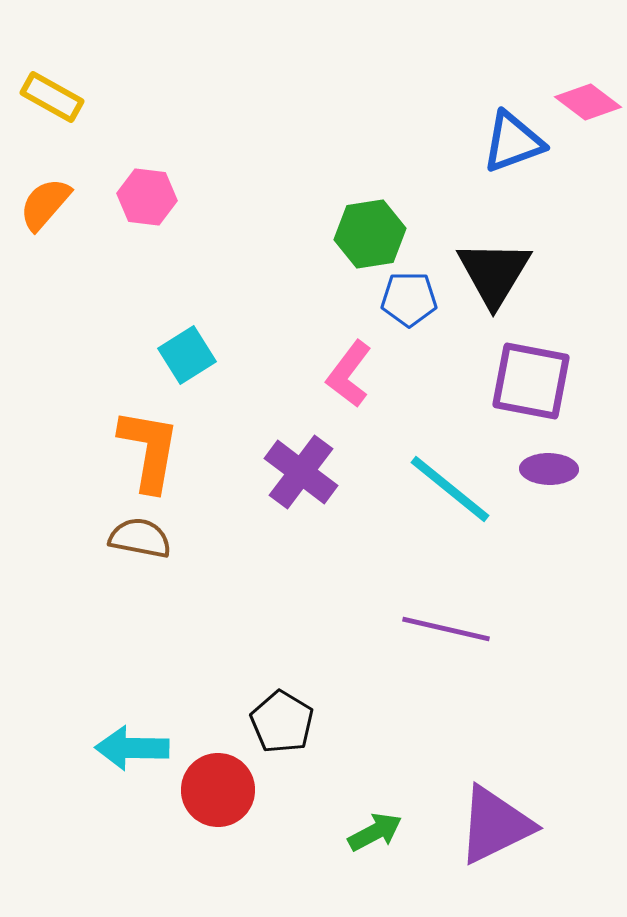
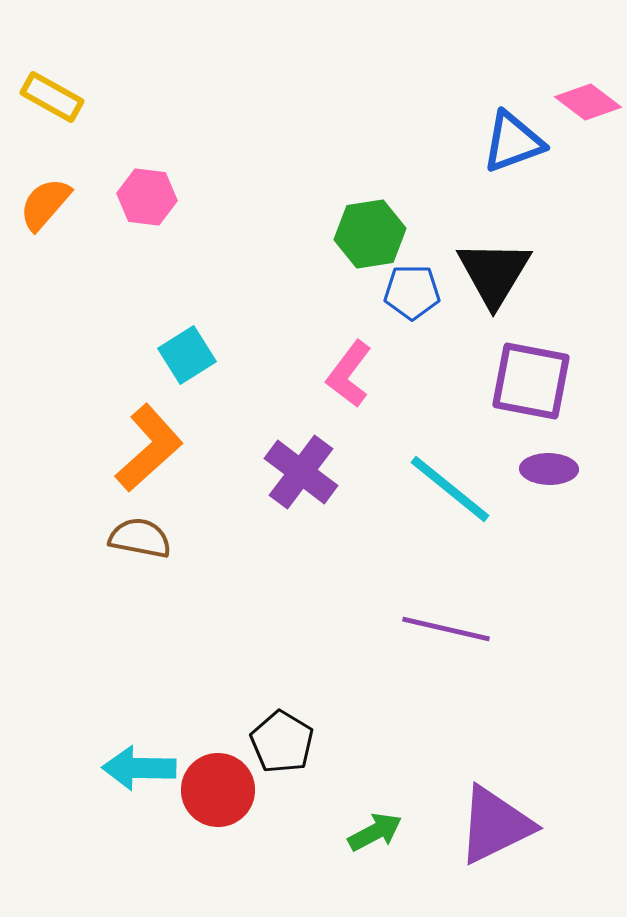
blue pentagon: moved 3 px right, 7 px up
orange L-shape: moved 2 px up; rotated 38 degrees clockwise
black pentagon: moved 20 px down
cyan arrow: moved 7 px right, 20 px down
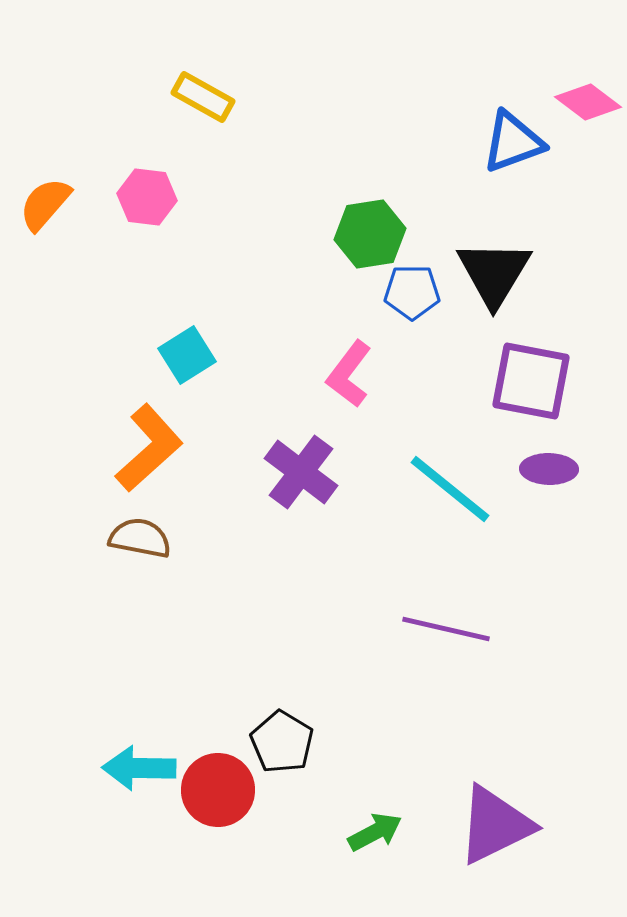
yellow rectangle: moved 151 px right
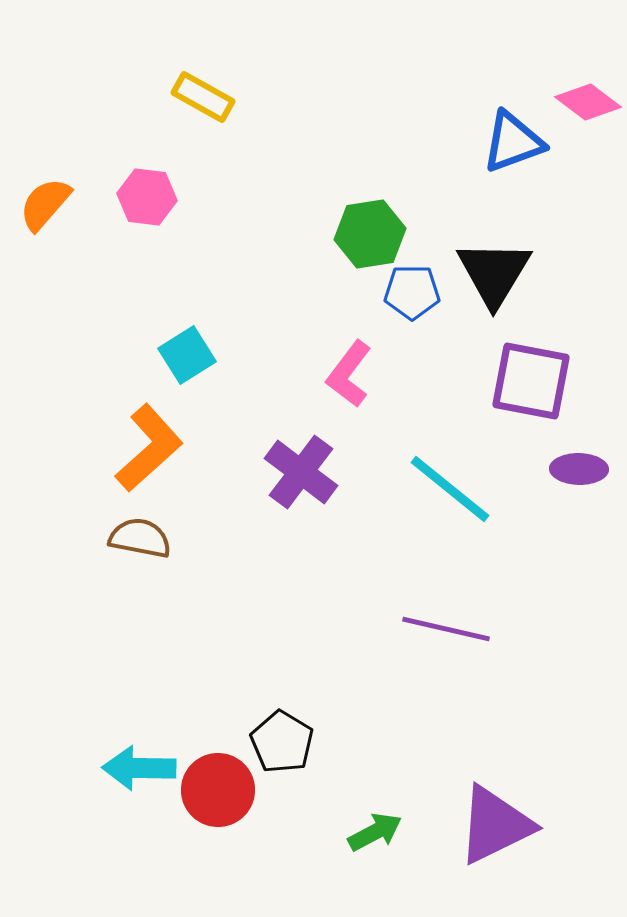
purple ellipse: moved 30 px right
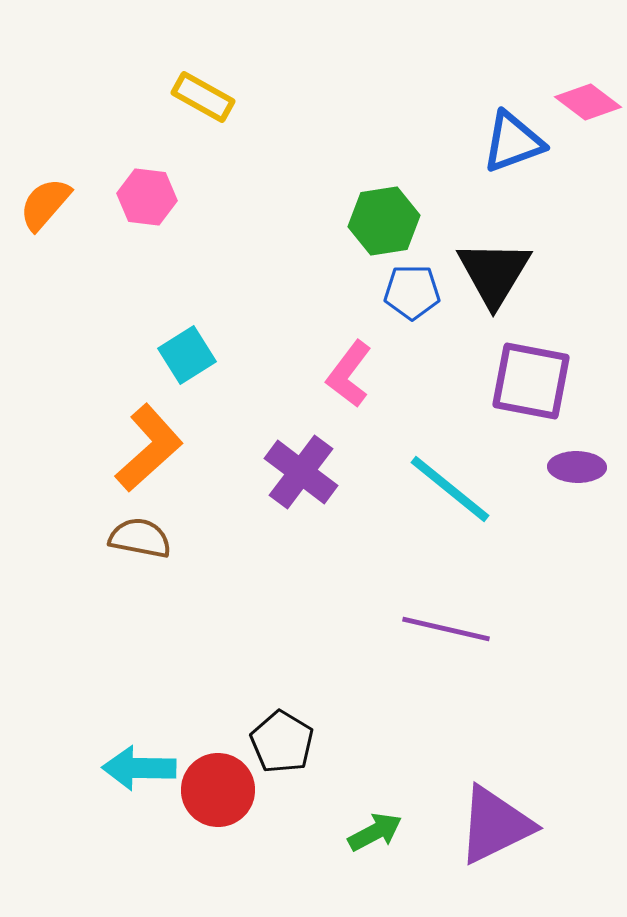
green hexagon: moved 14 px right, 13 px up
purple ellipse: moved 2 px left, 2 px up
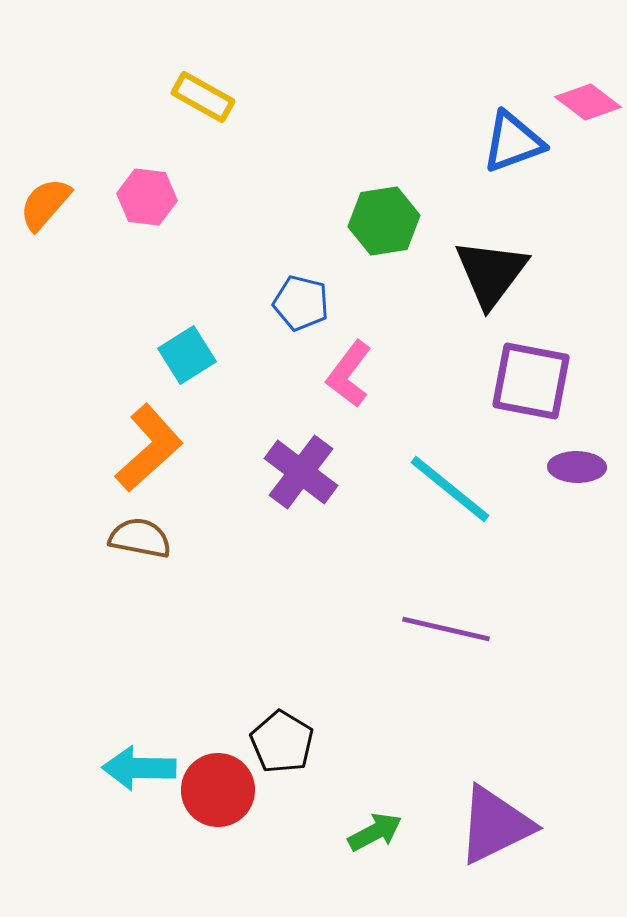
black triangle: moved 3 px left; rotated 6 degrees clockwise
blue pentagon: moved 111 px left, 11 px down; rotated 14 degrees clockwise
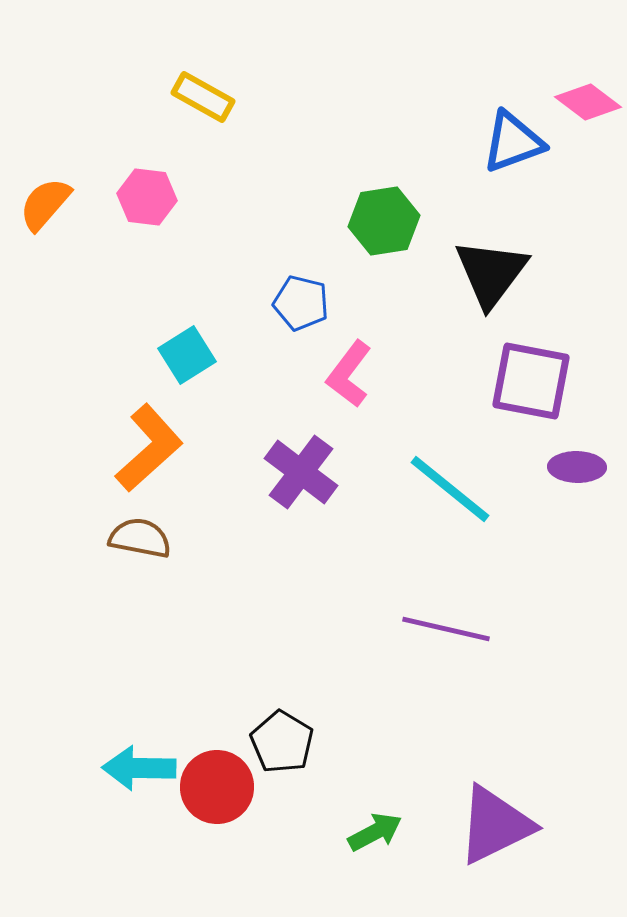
red circle: moved 1 px left, 3 px up
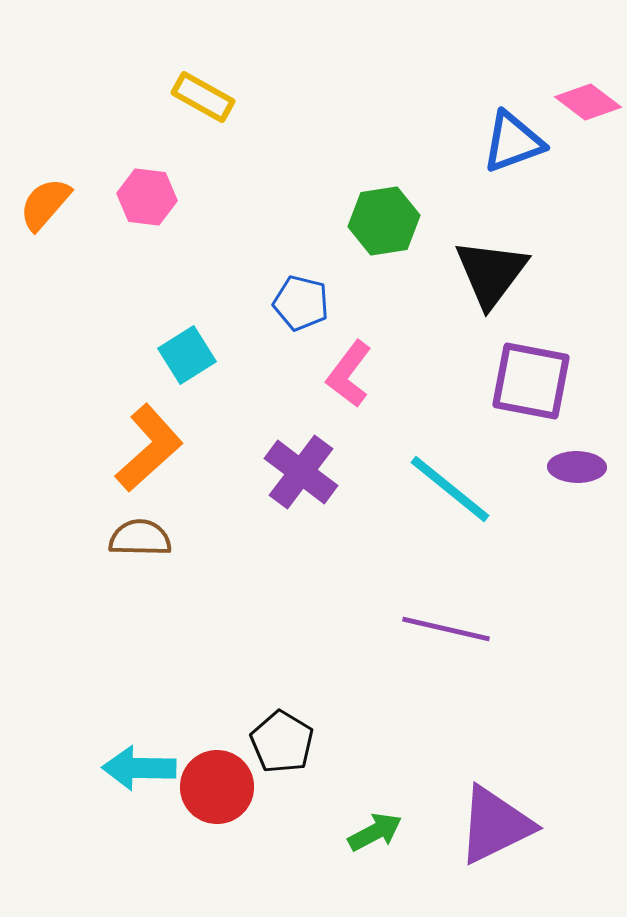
brown semicircle: rotated 10 degrees counterclockwise
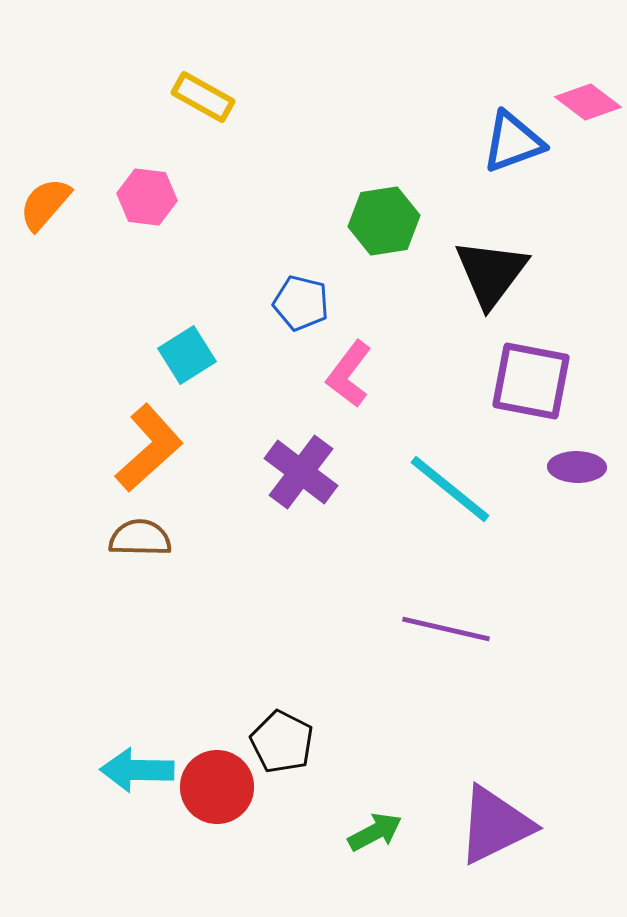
black pentagon: rotated 4 degrees counterclockwise
cyan arrow: moved 2 px left, 2 px down
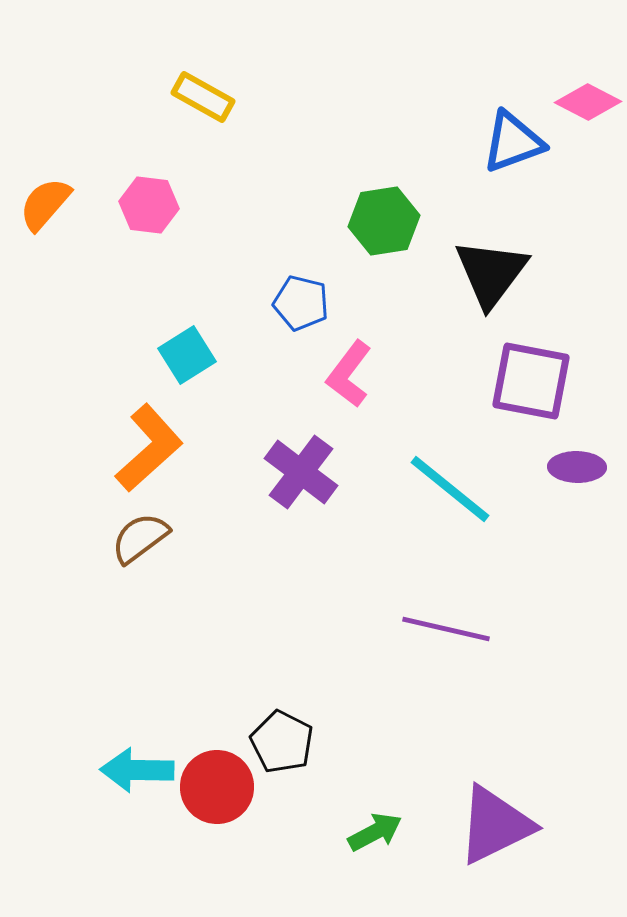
pink diamond: rotated 10 degrees counterclockwise
pink hexagon: moved 2 px right, 8 px down
brown semicircle: rotated 38 degrees counterclockwise
